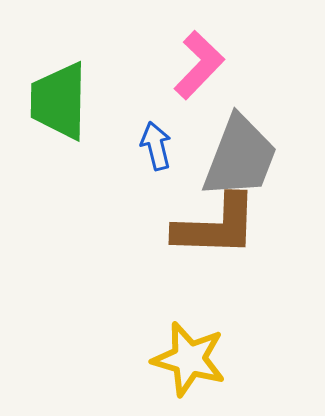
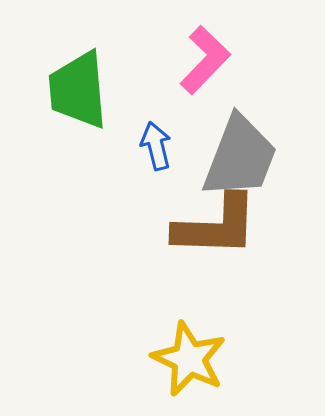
pink L-shape: moved 6 px right, 5 px up
green trapezoid: moved 19 px right, 11 px up; rotated 6 degrees counterclockwise
yellow star: rotated 10 degrees clockwise
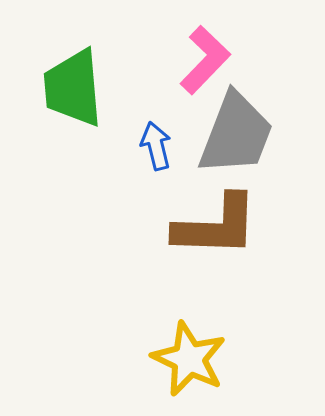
green trapezoid: moved 5 px left, 2 px up
gray trapezoid: moved 4 px left, 23 px up
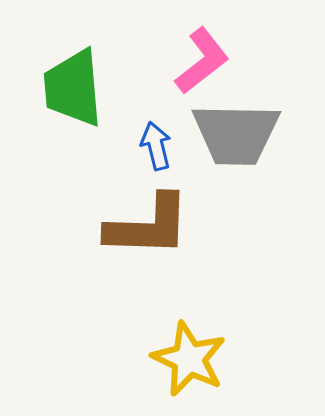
pink L-shape: moved 3 px left, 1 px down; rotated 8 degrees clockwise
gray trapezoid: rotated 70 degrees clockwise
brown L-shape: moved 68 px left
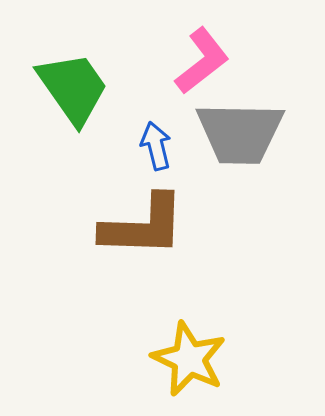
green trapezoid: rotated 150 degrees clockwise
gray trapezoid: moved 4 px right, 1 px up
brown L-shape: moved 5 px left
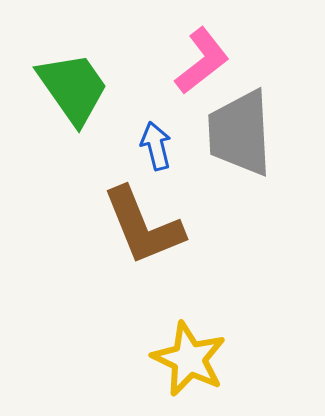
gray trapezoid: rotated 86 degrees clockwise
brown L-shape: rotated 66 degrees clockwise
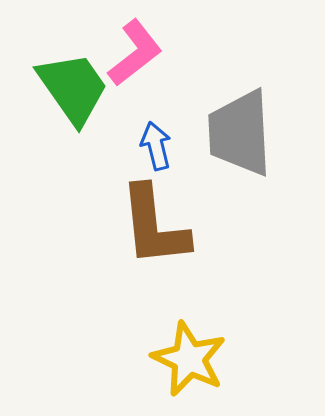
pink L-shape: moved 67 px left, 8 px up
brown L-shape: moved 11 px right; rotated 16 degrees clockwise
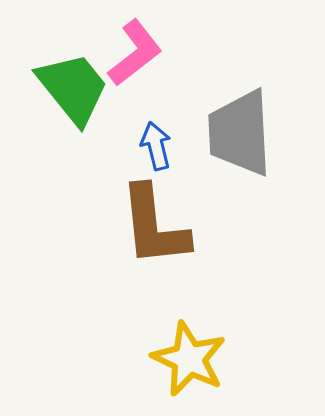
green trapezoid: rotated 4 degrees counterclockwise
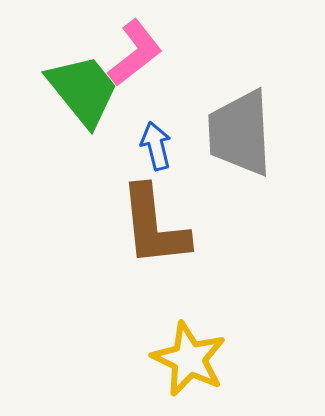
green trapezoid: moved 10 px right, 2 px down
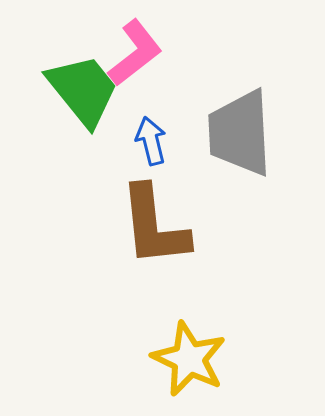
blue arrow: moved 5 px left, 5 px up
